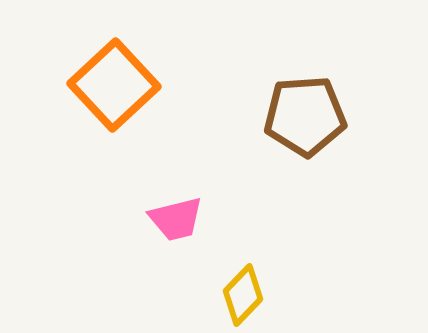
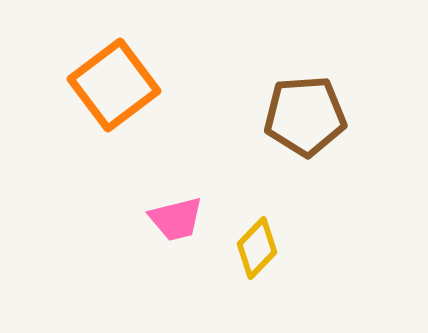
orange square: rotated 6 degrees clockwise
yellow diamond: moved 14 px right, 47 px up
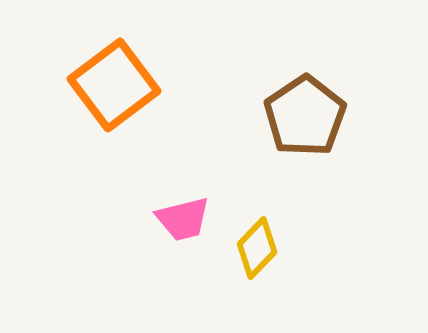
brown pentagon: rotated 30 degrees counterclockwise
pink trapezoid: moved 7 px right
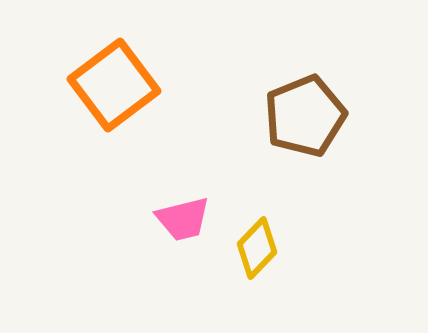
brown pentagon: rotated 12 degrees clockwise
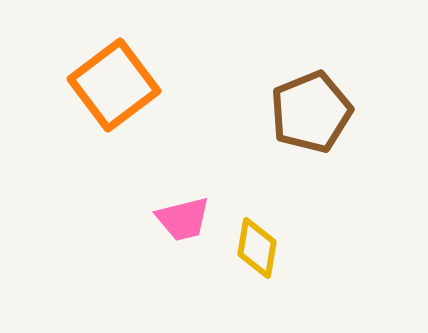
brown pentagon: moved 6 px right, 4 px up
yellow diamond: rotated 34 degrees counterclockwise
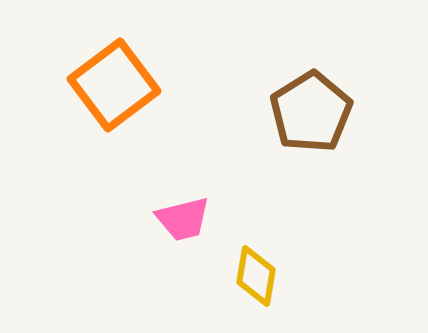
brown pentagon: rotated 10 degrees counterclockwise
yellow diamond: moved 1 px left, 28 px down
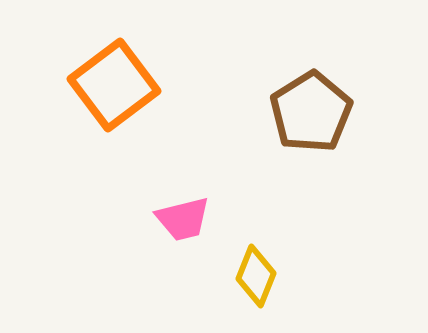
yellow diamond: rotated 12 degrees clockwise
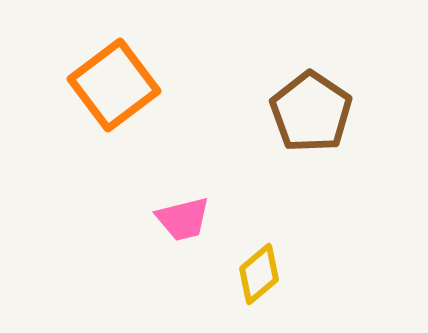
brown pentagon: rotated 6 degrees counterclockwise
yellow diamond: moved 3 px right, 2 px up; rotated 28 degrees clockwise
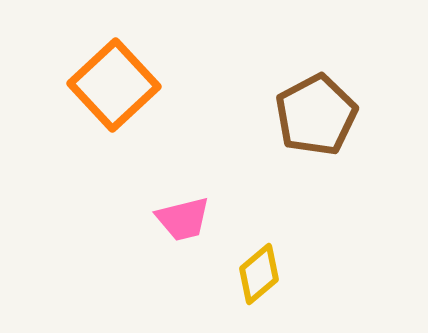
orange square: rotated 6 degrees counterclockwise
brown pentagon: moved 5 px right, 3 px down; rotated 10 degrees clockwise
